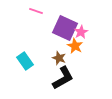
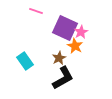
brown star: rotated 24 degrees clockwise
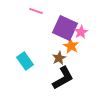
orange star: moved 4 px left
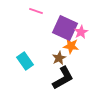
orange star: rotated 21 degrees counterclockwise
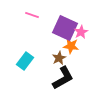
pink line: moved 4 px left, 4 px down
cyan rectangle: rotated 72 degrees clockwise
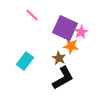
pink line: rotated 24 degrees clockwise
brown star: rotated 16 degrees counterclockwise
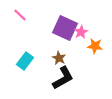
pink line: moved 12 px left
orange star: moved 24 px right
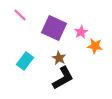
purple square: moved 11 px left
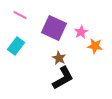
pink line: rotated 16 degrees counterclockwise
cyan rectangle: moved 9 px left, 15 px up
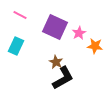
purple square: moved 1 px right, 1 px up
pink star: moved 2 px left, 1 px down
cyan rectangle: rotated 12 degrees counterclockwise
brown star: moved 3 px left, 4 px down
